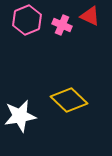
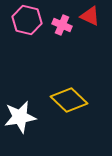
pink hexagon: rotated 24 degrees counterclockwise
white star: moved 1 px down
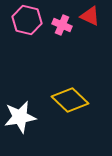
yellow diamond: moved 1 px right
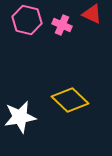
red triangle: moved 2 px right, 2 px up
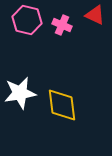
red triangle: moved 3 px right, 1 px down
yellow diamond: moved 8 px left, 5 px down; rotated 39 degrees clockwise
white star: moved 24 px up
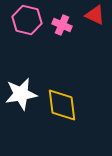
white star: moved 1 px right, 1 px down
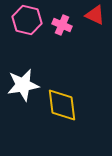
white star: moved 2 px right, 9 px up
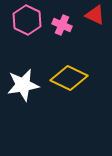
pink hexagon: rotated 12 degrees clockwise
yellow diamond: moved 7 px right, 27 px up; rotated 57 degrees counterclockwise
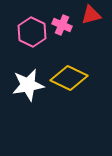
red triangle: moved 4 px left; rotated 40 degrees counterclockwise
pink hexagon: moved 5 px right, 12 px down
white star: moved 5 px right
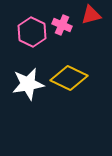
white star: moved 1 px up
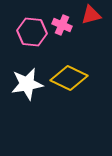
pink hexagon: rotated 20 degrees counterclockwise
white star: moved 1 px left
